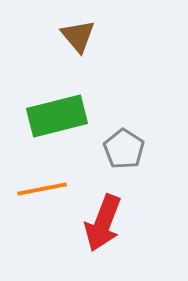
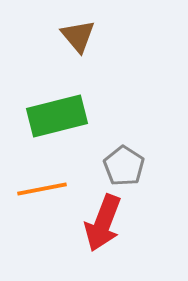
gray pentagon: moved 17 px down
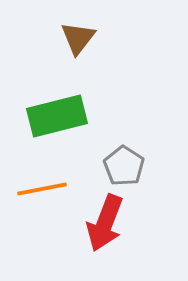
brown triangle: moved 2 px down; rotated 18 degrees clockwise
red arrow: moved 2 px right
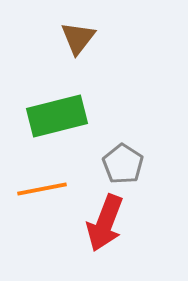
gray pentagon: moved 1 px left, 2 px up
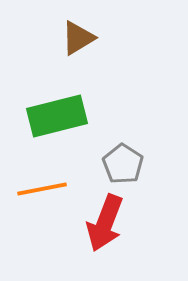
brown triangle: rotated 21 degrees clockwise
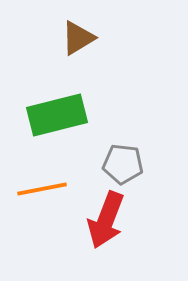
green rectangle: moved 1 px up
gray pentagon: rotated 27 degrees counterclockwise
red arrow: moved 1 px right, 3 px up
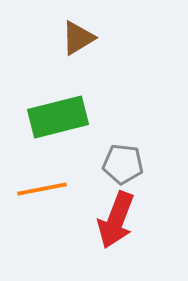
green rectangle: moved 1 px right, 2 px down
red arrow: moved 10 px right
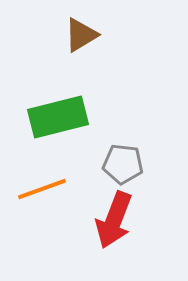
brown triangle: moved 3 px right, 3 px up
orange line: rotated 9 degrees counterclockwise
red arrow: moved 2 px left
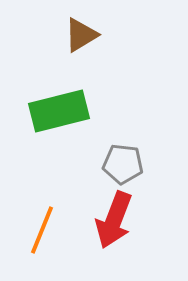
green rectangle: moved 1 px right, 6 px up
orange line: moved 41 px down; rotated 48 degrees counterclockwise
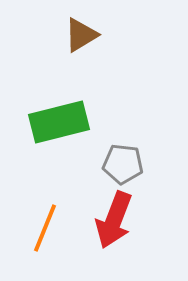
green rectangle: moved 11 px down
orange line: moved 3 px right, 2 px up
